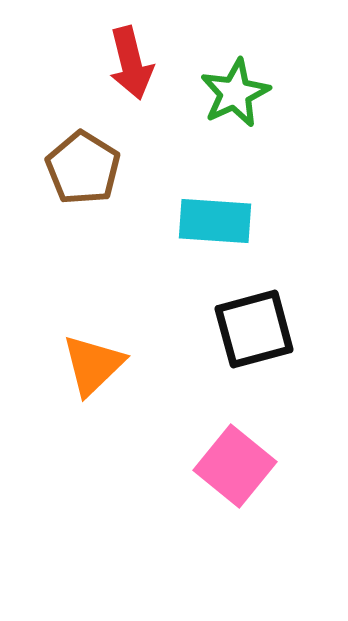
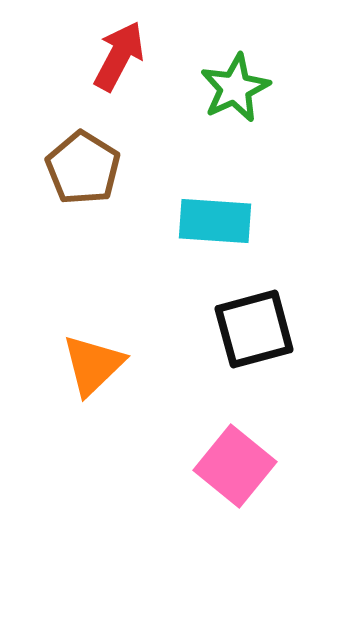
red arrow: moved 12 px left, 7 px up; rotated 138 degrees counterclockwise
green star: moved 5 px up
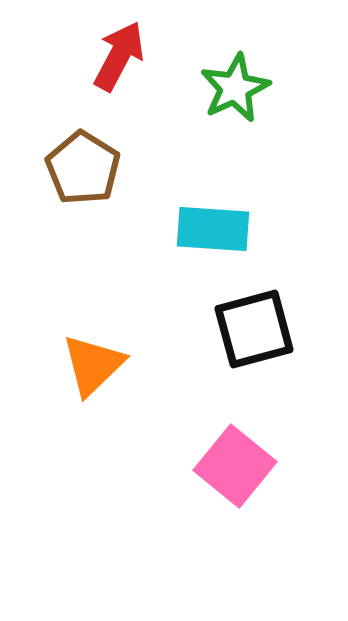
cyan rectangle: moved 2 px left, 8 px down
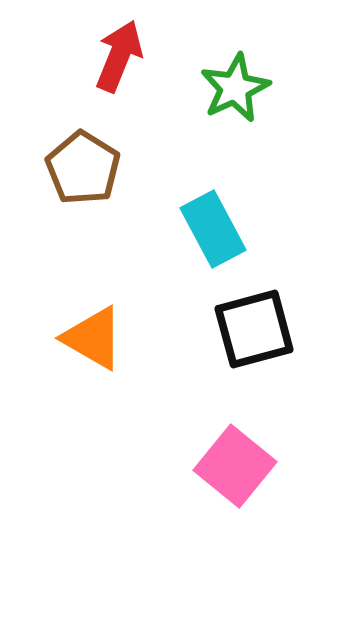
red arrow: rotated 6 degrees counterclockwise
cyan rectangle: rotated 58 degrees clockwise
orange triangle: moved 27 px up; rotated 46 degrees counterclockwise
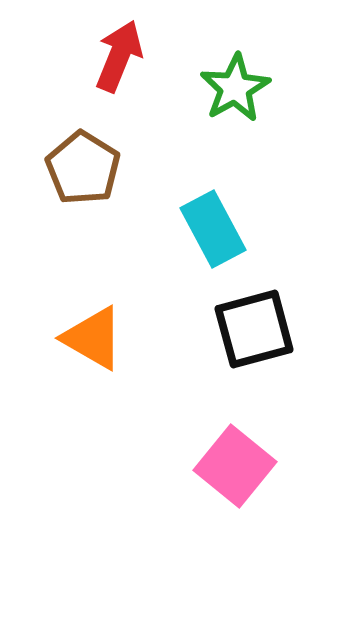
green star: rotated 4 degrees counterclockwise
